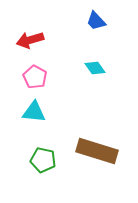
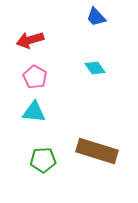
blue trapezoid: moved 4 px up
green pentagon: rotated 15 degrees counterclockwise
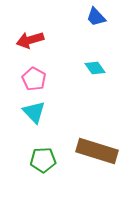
pink pentagon: moved 1 px left, 2 px down
cyan triangle: rotated 40 degrees clockwise
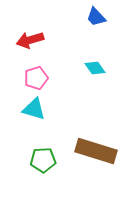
pink pentagon: moved 2 px right, 1 px up; rotated 25 degrees clockwise
cyan triangle: moved 3 px up; rotated 30 degrees counterclockwise
brown rectangle: moved 1 px left
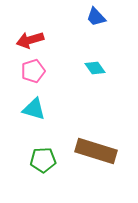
pink pentagon: moved 3 px left, 7 px up
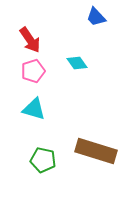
red arrow: rotated 108 degrees counterclockwise
cyan diamond: moved 18 px left, 5 px up
green pentagon: rotated 15 degrees clockwise
